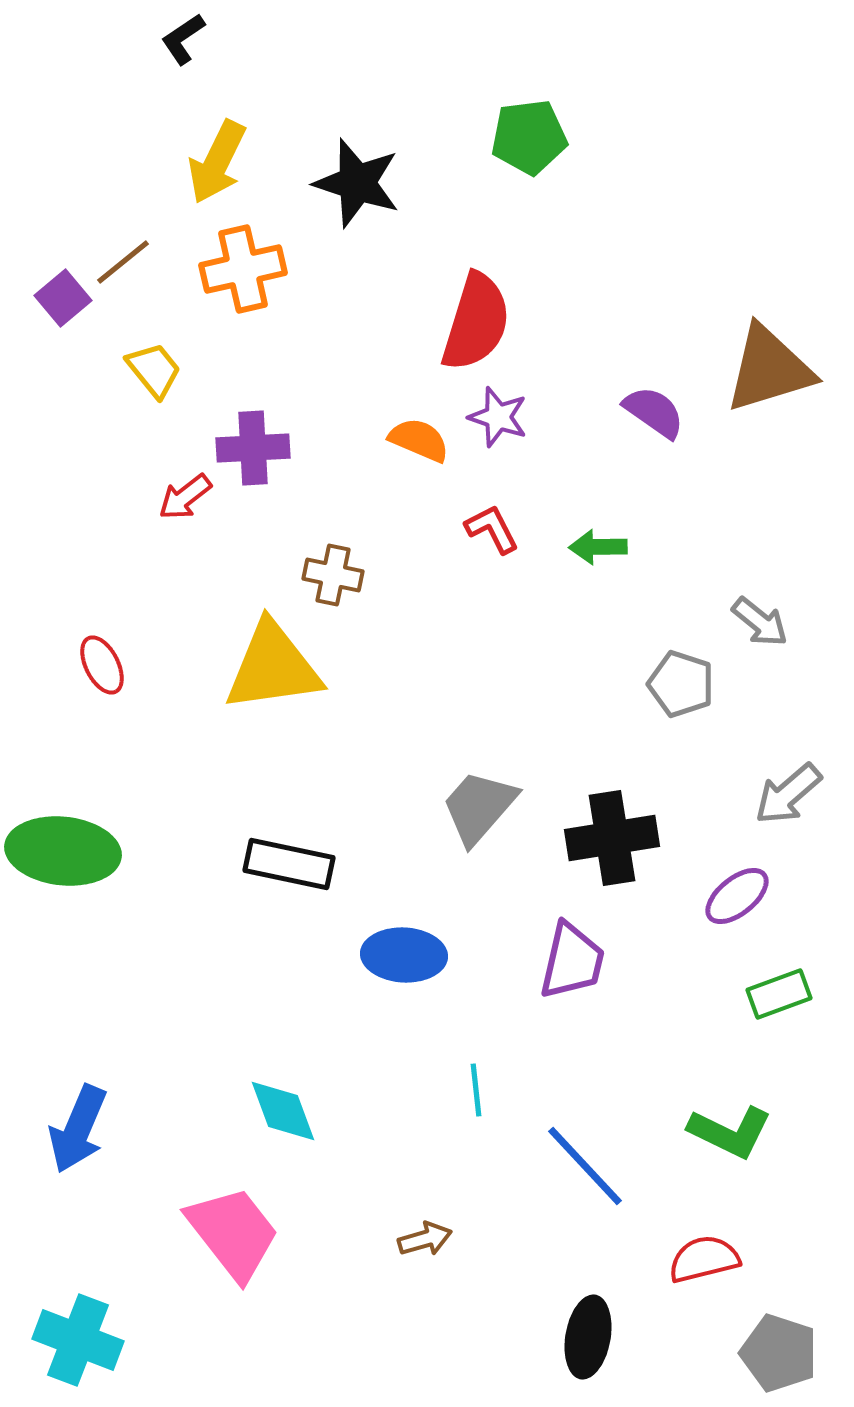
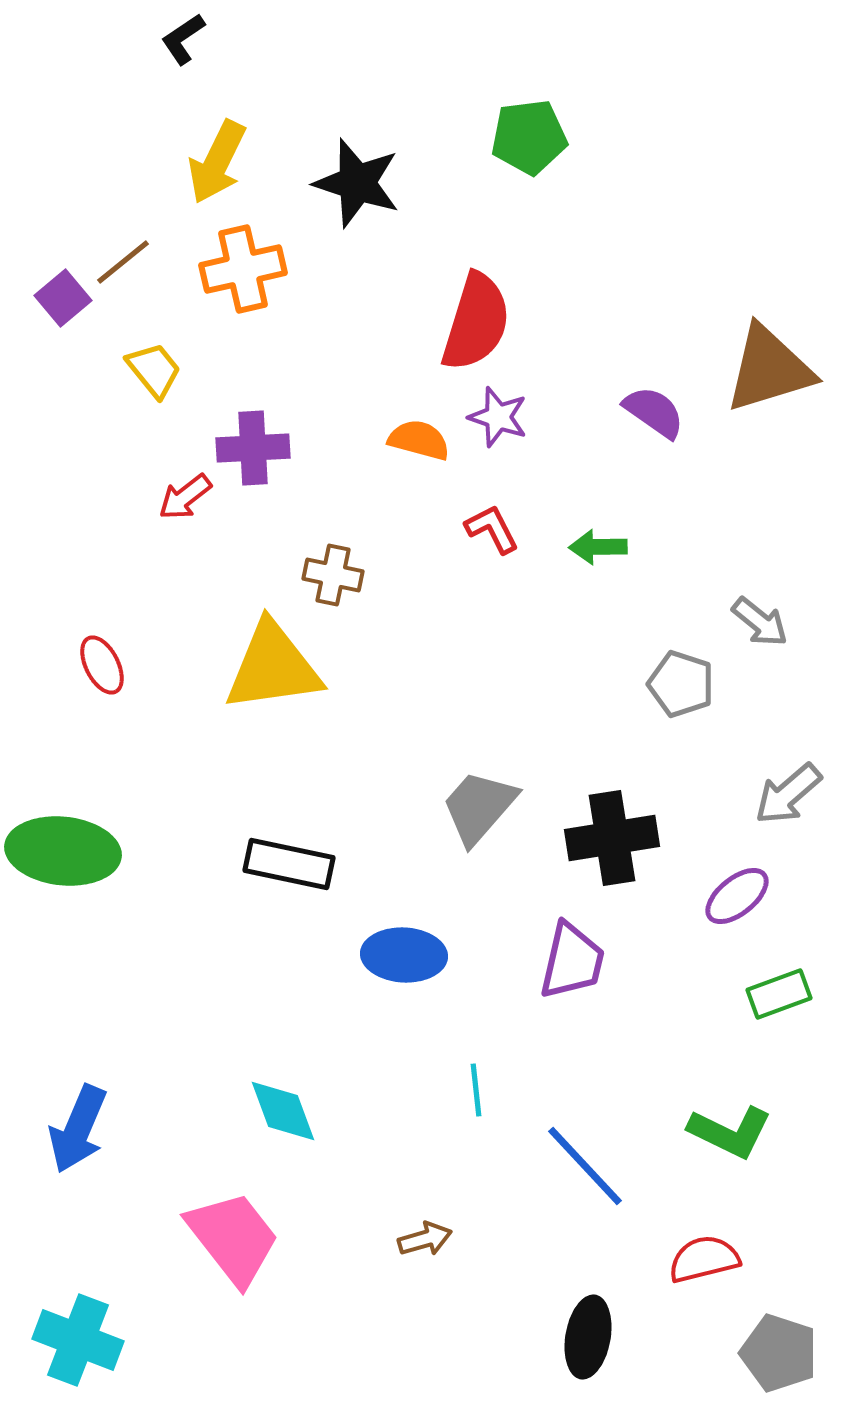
orange semicircle at (419, 440): rotated 8 degrees counterclockwise
pink trapezoid at (233, 1233): moved 5 px down
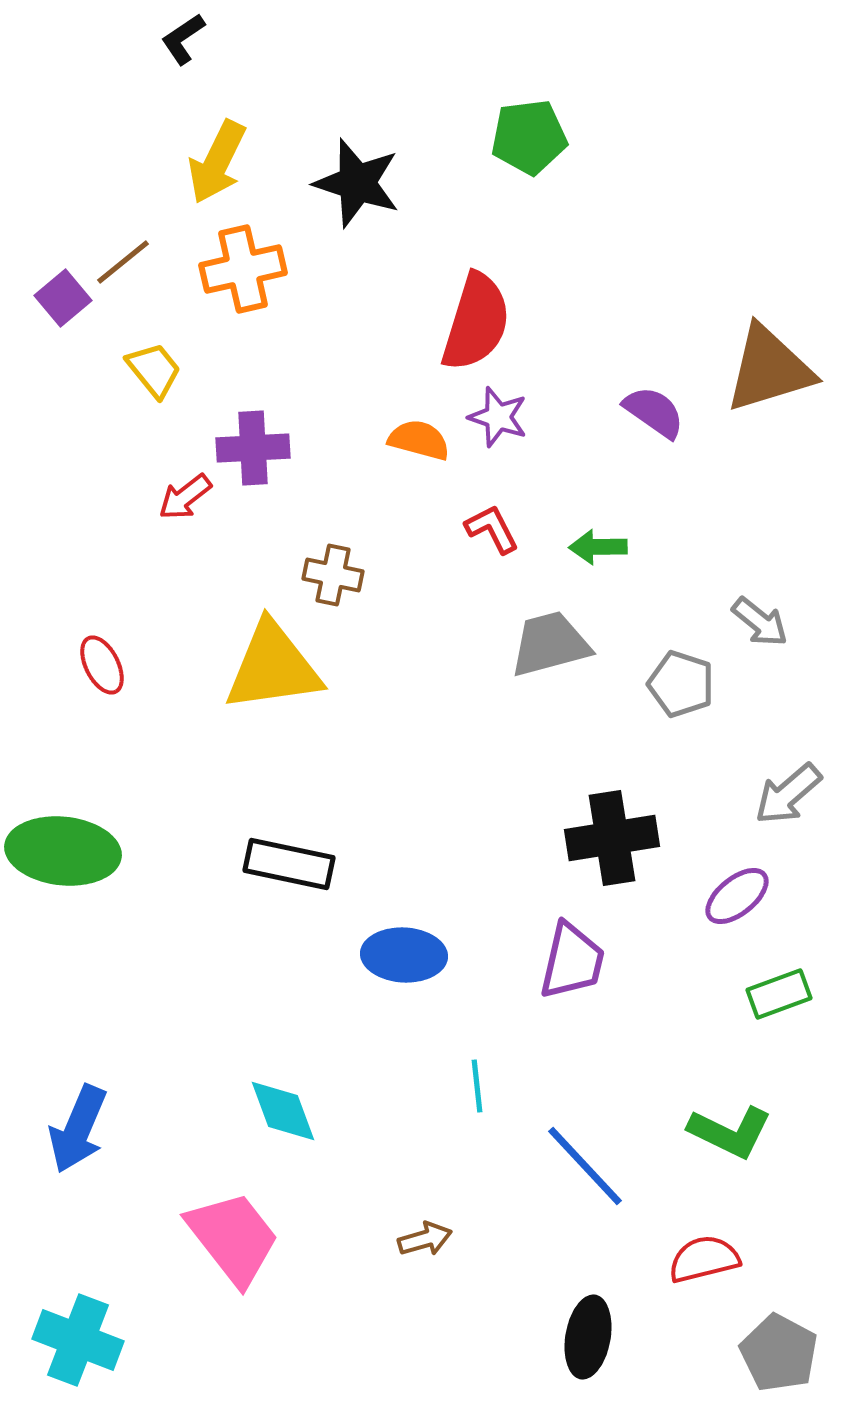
gray trapezoid at (479, 807): moved 71 px right, 163 px up; rotated 34 degrees clockwise
cyan line at (476, 1090): moved 1 px right, 4 px up
gray pentagon at (779, 1353): rotated 10 degrees clockwise
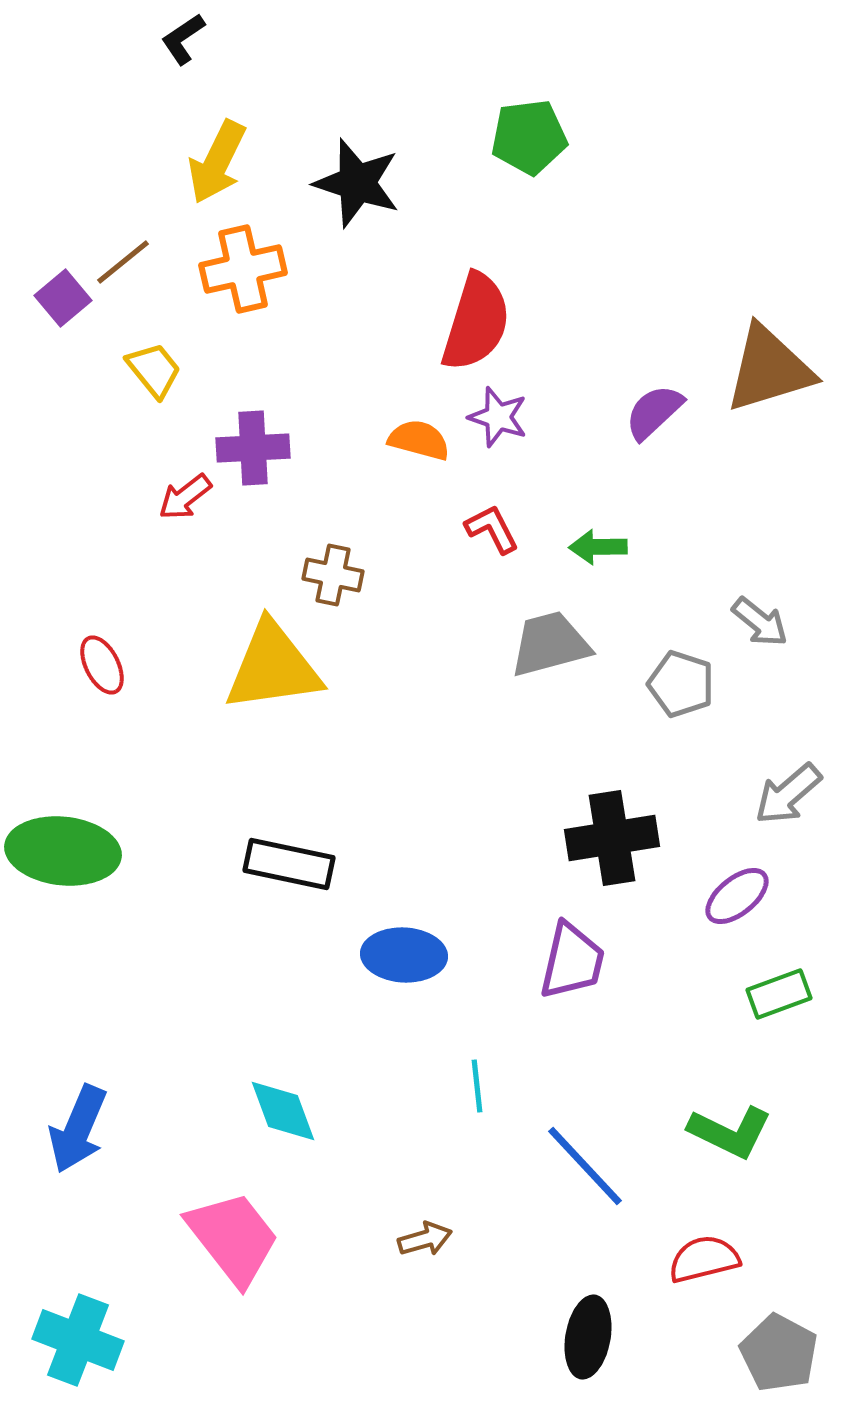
purple semicircle at (654, 412): rotated 78 degrees counterclockwise
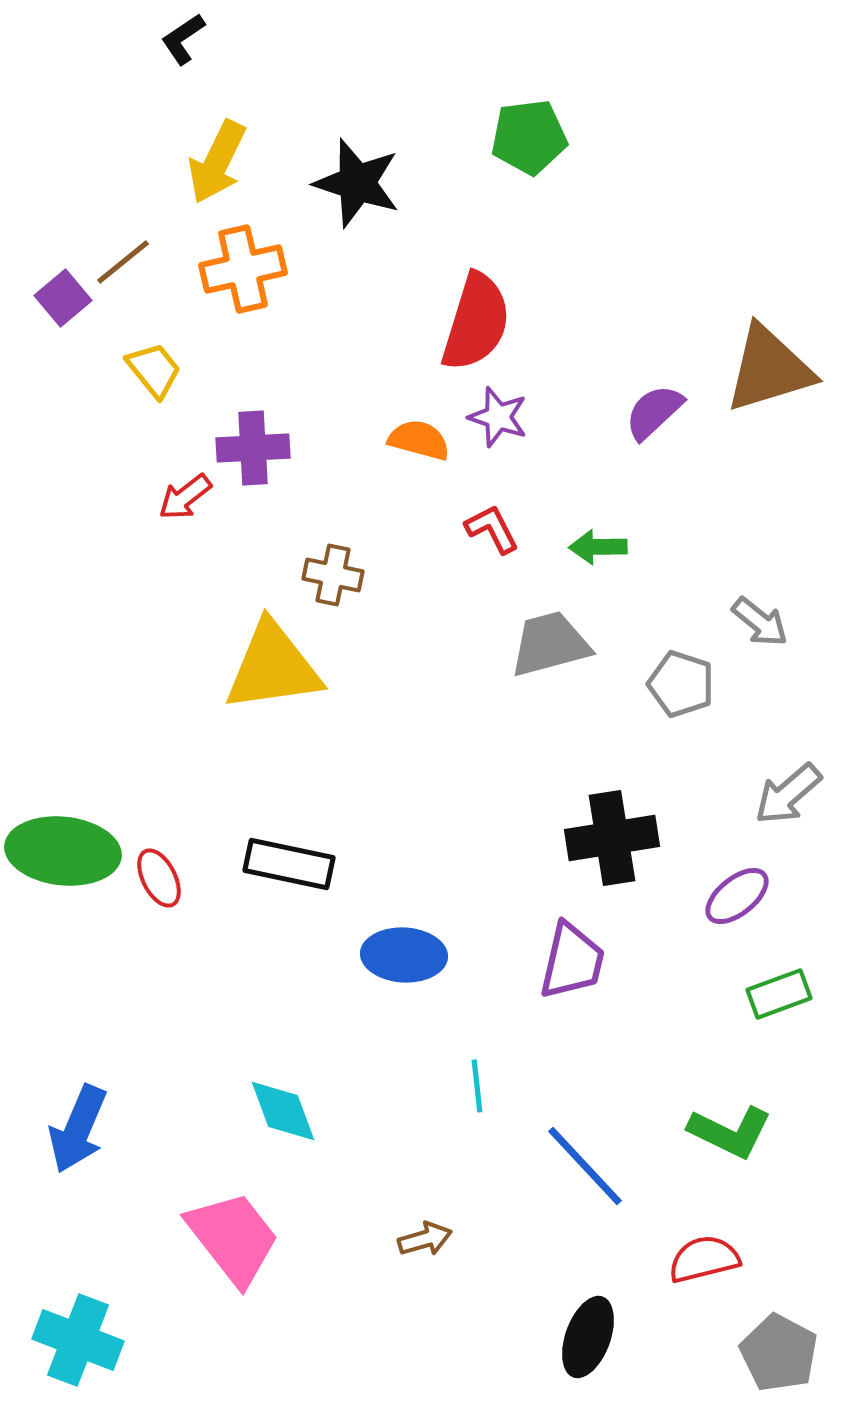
red ellipse at (102, 665): moved 57 px right, 213 px down
black ellipse at (588, 1337): rotated 10 degrees clockwise
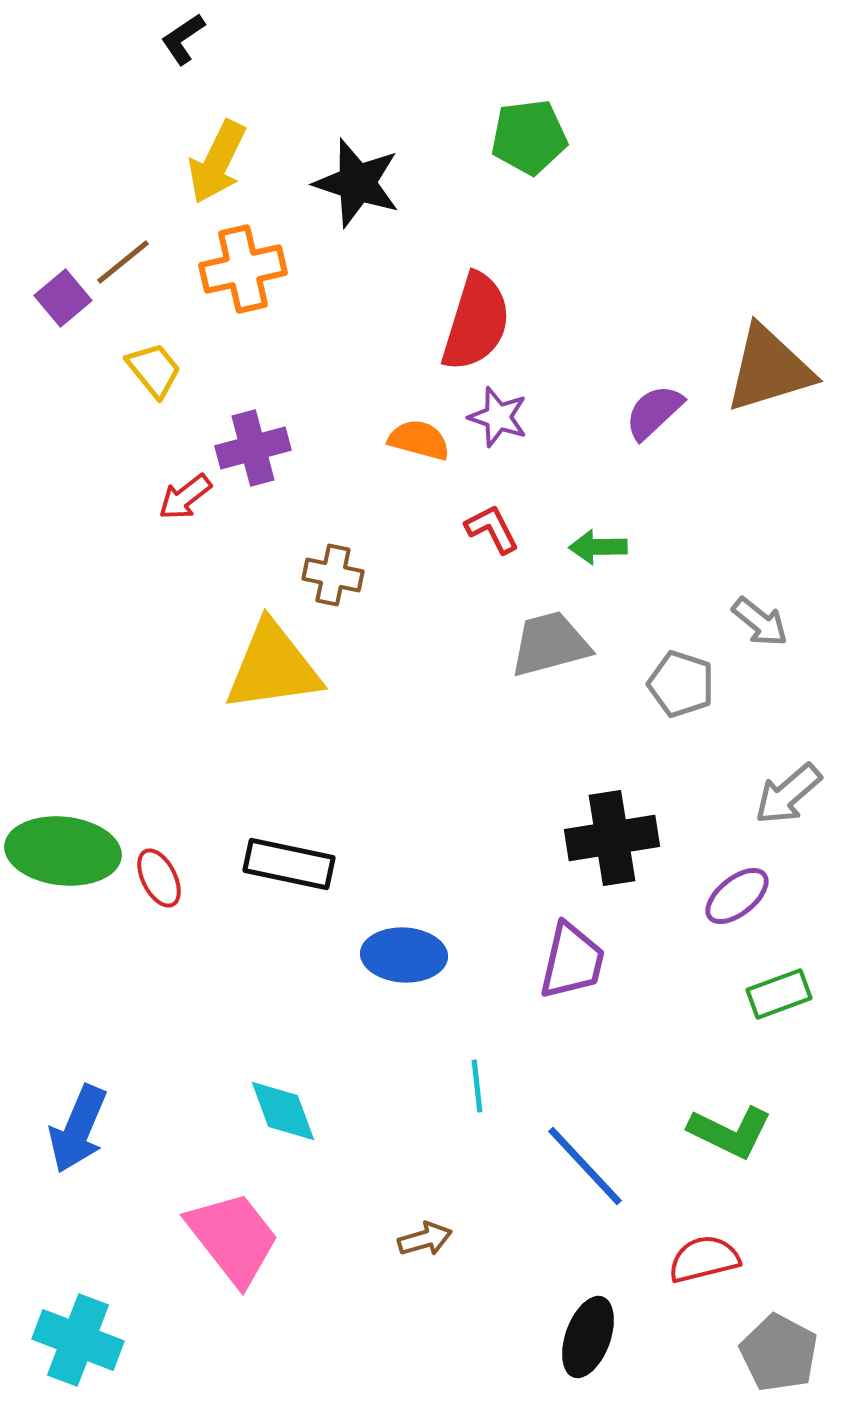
purple cross at (253, 448): rotated 12 degrees counterclockwise
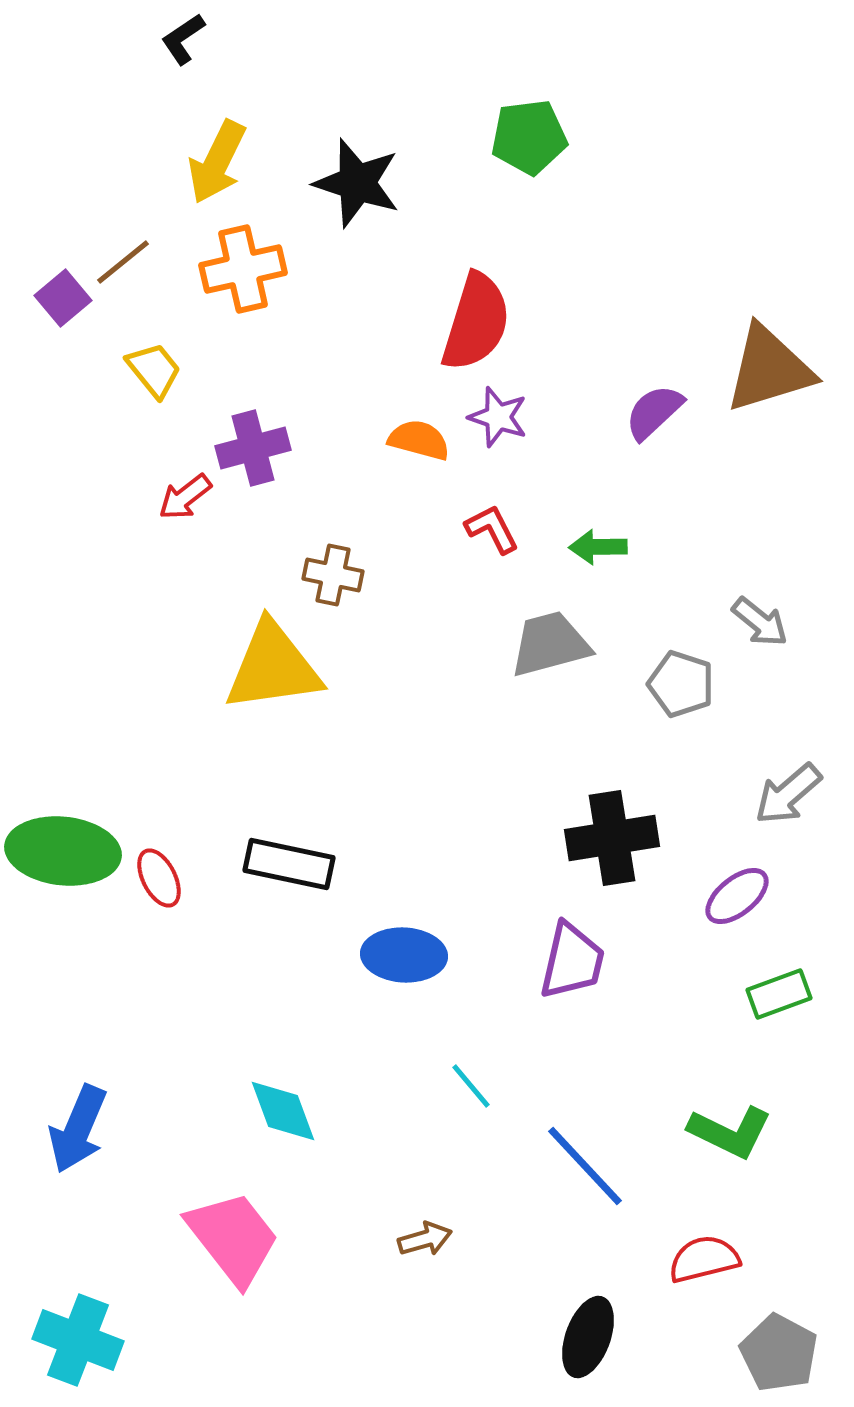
cyan line at (477, 1086): moved 6 px left; rotated 34 degrees counterclockwise
